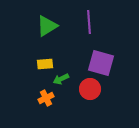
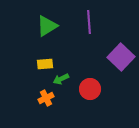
purple square: moved 20 px right, 6 px up; rotated 28 degrees clockwise
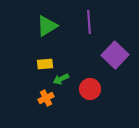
purple square: moved 6 px left, 2 px up
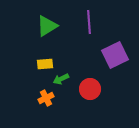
purple square: rotated 20 degrees clockwise
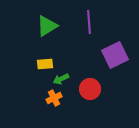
orange cross: moved 8 px right
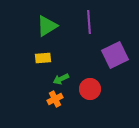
yellow rectangle: moved 2 px left, 6 px up
orange cross: moved 1 px right, 1 px down
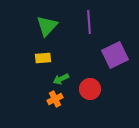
green triangle: rotated 15 degrees counterclockwise
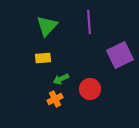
purple square: moved 5 px right
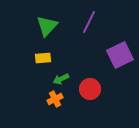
purple line: rotated 30 degrees clockwise
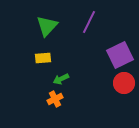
red circle: moved 34 px right, 6 px up
